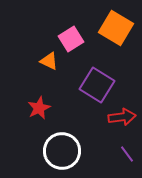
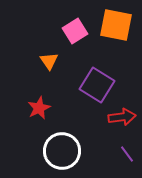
orange square: moved 3 px up; rotated 20 degrees counterclockwise
pink square: moved 4 px right, 8 px up
orange triangle: rotated 30 degrees clockwise
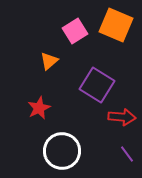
orange square: rotated 12 degrees clockwise
orange triangle: rotated 24 degrees clockwise
red arrow: rotated 12 degrees clockwise
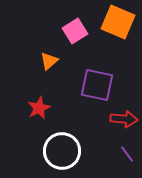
orange square: moved 2 px right, 3 px up
purple square: rotated 20 degrees counterclockwise
red arrow: moved 2 px right, 2 px down
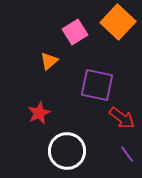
orange square: rotated 20 degrees clockwise
pink square: moved 1 px down
red star: moved 5 px down
red arrow: moved 2 px left, 1 px up; rotated 32 degrees clockwise
white circle: moved 5 px right
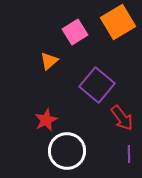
orange square: rotated 16 degrees clockwise
purple square: rotated 28 degrees clockwise
red star: moved 7 px right, 7 px down
red arrow: rotated 16 degrees clockwise
purple line: moved 2 px right; rotated 36 degrees clockwise
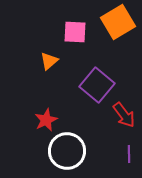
pink square: rotated 35 degrees clockwise
red arrow: moved 2 px right, 3 px up
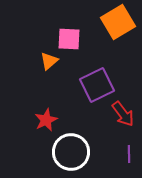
pink square: moved 6 px left, 7 px down
purple square: rotated 24 degrees clockwise
red arrow: moved 1 px left, 1 px up
white circle: moved 4 px right, 1 px down
